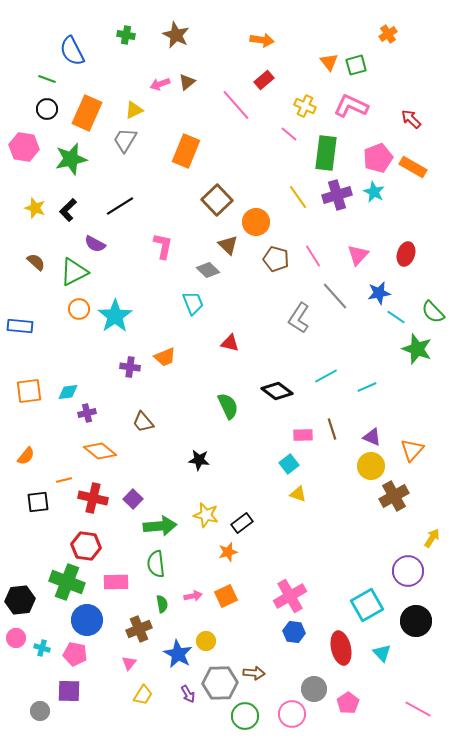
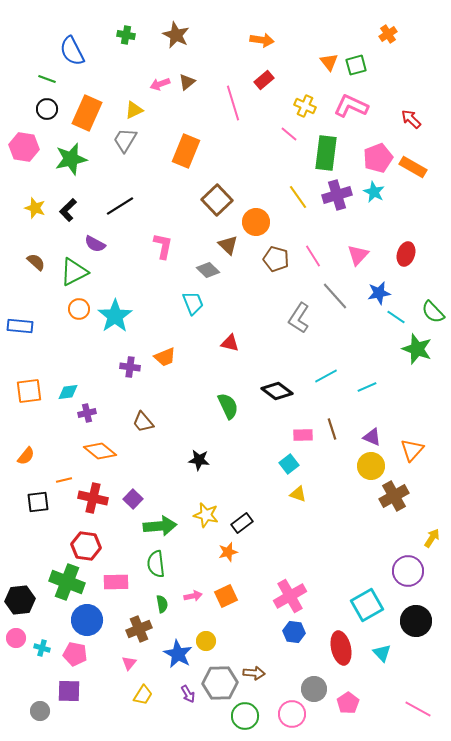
pink line at (236, 105): moved 3 px left, 2 px up; rotated 24 degrees clockwise
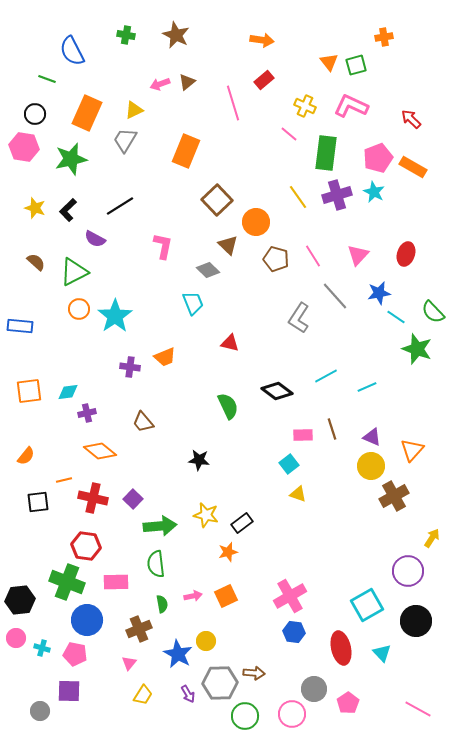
orange cross at (388, 34): moved 4 px left, 3 px down; rotated 24 degrees clockwise
black circle at (47, 109): moved 12 px left, 5 px down
purple semicircle at (95, 244): moved 5 px up
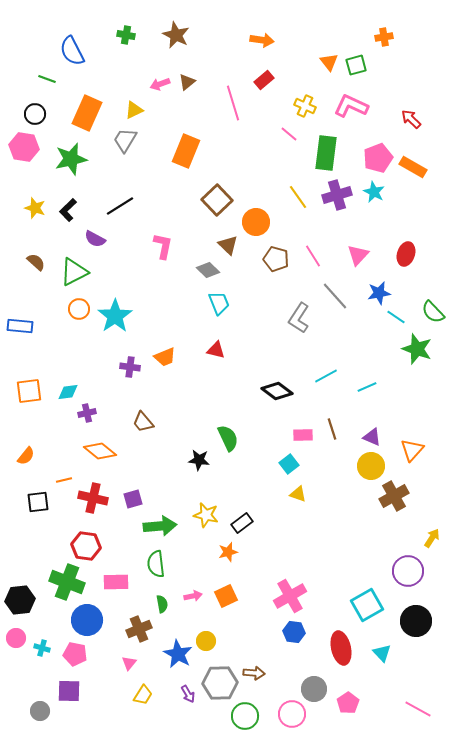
cyan trapezoid at (193, 303): moved 26 px right
red triangle at (230, 343): moved 14 px left, 7 px down
green semicircle at (228, 406): moved 32 px down
purple square at (133, 499): rotated 30 degrees clockwise
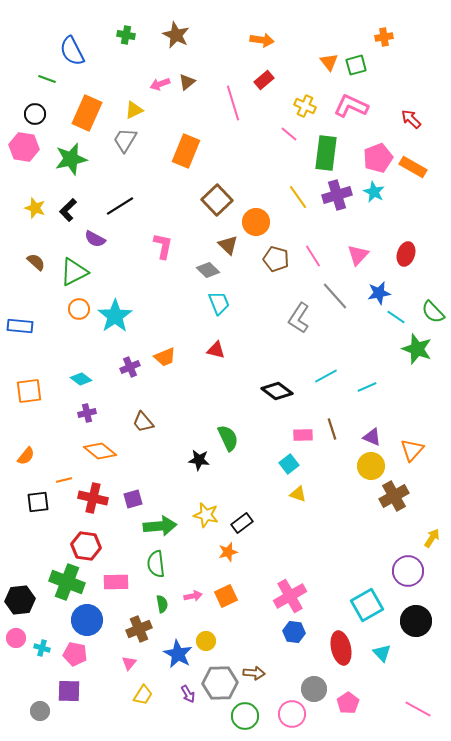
purple cross at (130, 367): rotated 30 degrees counterclockwise
cyan diamond at (68, 392): moved 13 px right, 13 px up; rotated 45 degrees clockwise
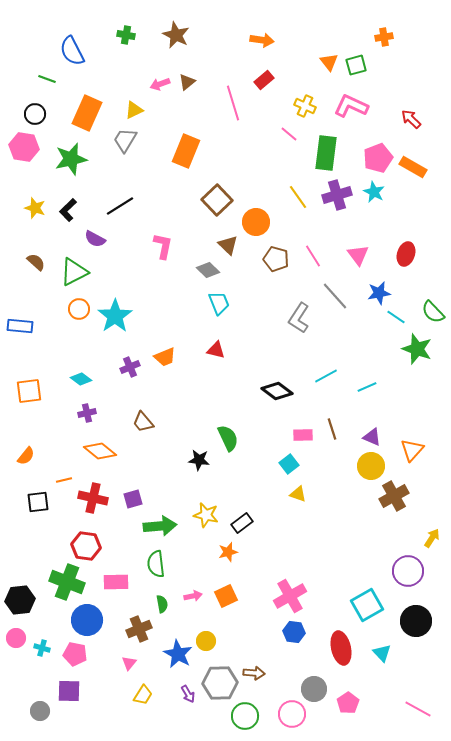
pink triangle at (358, 255): rotated 20 degrees counterclockwise
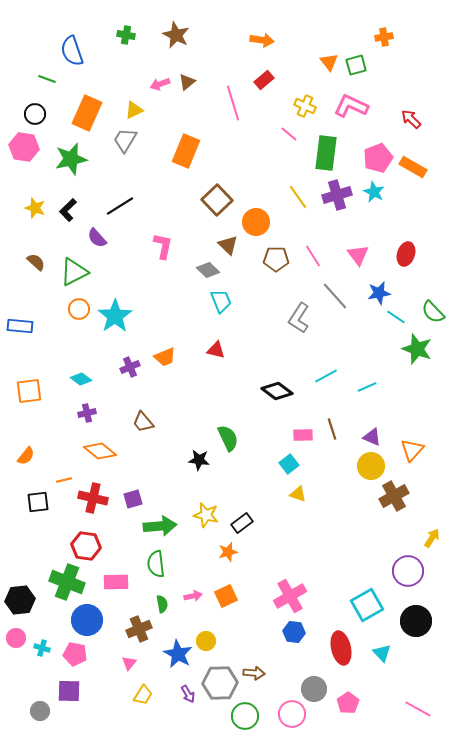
blue semicircle at (72, 51): rotated 8 degrees clockwise
purple semicircle at (95, 239): moved 2 px right, 1 px up; rotated 20 degrees clockwise
brown pentagon at (276, 259): rotated 15 degrees counterclockwise
cyan trapezoid at (219, 303): moved 2 px right, 2 px up
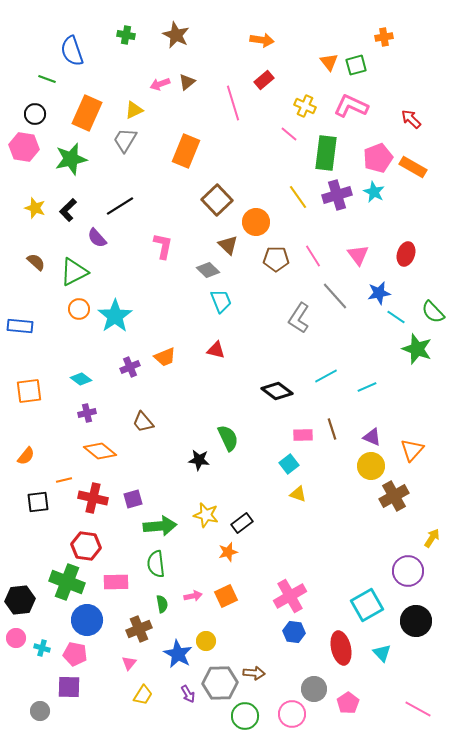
purple square at (69, 691): moved 4 px up
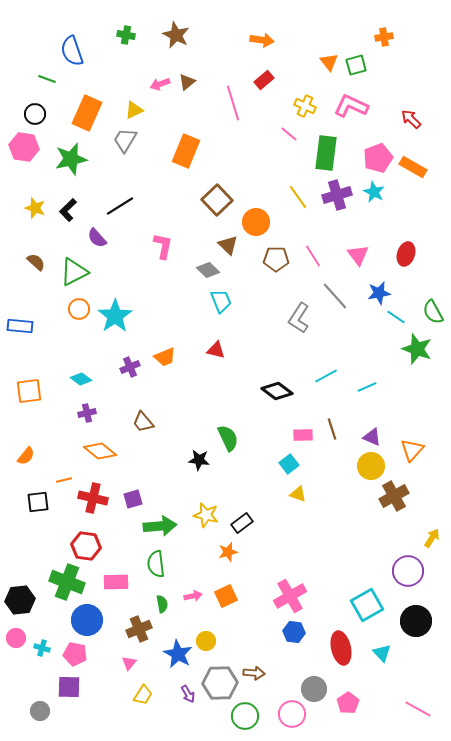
green semicircle at (433, 312): rotated 15 degrees clockwise
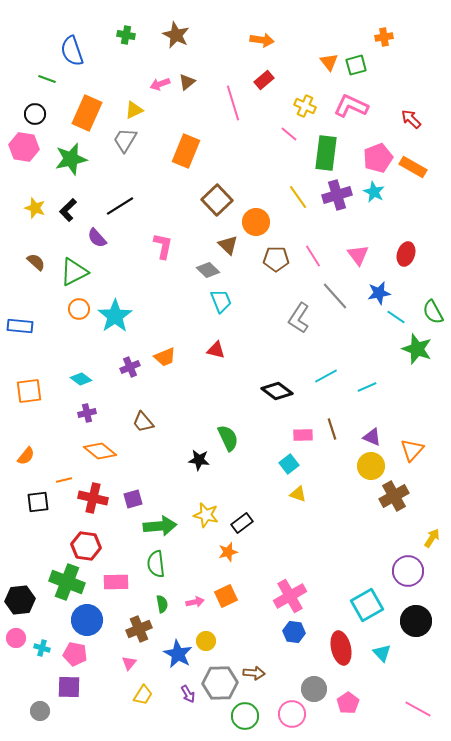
pink arrow at (193, 596): moved 2 px right, 6 px down
